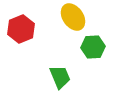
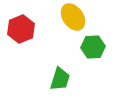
green trapezoid: moved 2 px down; rotated 40 degrees clockwise
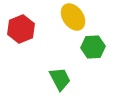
green trapezoid: rotated 45 degrees counterclockwise
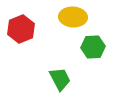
yellow ellipse: rotated 52 degrees counterclockwise
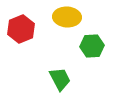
yellow ellipse: moved 6 px left
green hexagon: moved 1 px left, 1 px up
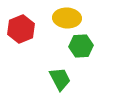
yellow ellipse: moved 1 px down
green hexagon: moved 11 px left
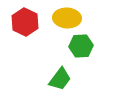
red hexagon: moved 4 px right, 7 px up; rotated 12 degrees counterclockwise
green trapezoid: rotated 65 degrees clockwise
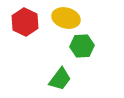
yellow ellipse: moved 1 px left; rotated 12 degrees clockwise
green hexagon: moved 1 px right
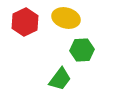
red hexagon: rotated 8 degrees clockwise
green hexagon: moved 4 px down
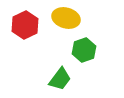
red hexagon: moved 3 px down
green hexagon: moved 2 px right; rotated 15 degrees counterclockwise
